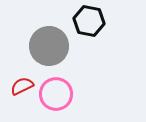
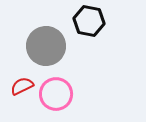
gray circle: moved 3 px left
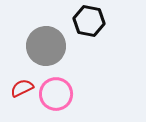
red semicircle: moved 2 px down
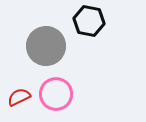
red semicircle: moved 3 px left, 9 px down
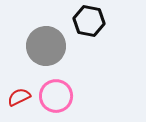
pink circle: moved 2 px down
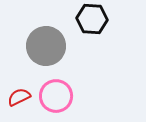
black hexagon: moved 3 px right, 2 px up; rotated 8 degrees counterclockwise
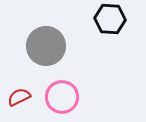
black hexagon: moved 18 px right
pink circle: moved 6 px right, 1 px down
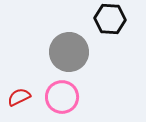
gray circle: moved 23 px right, 6 px down
